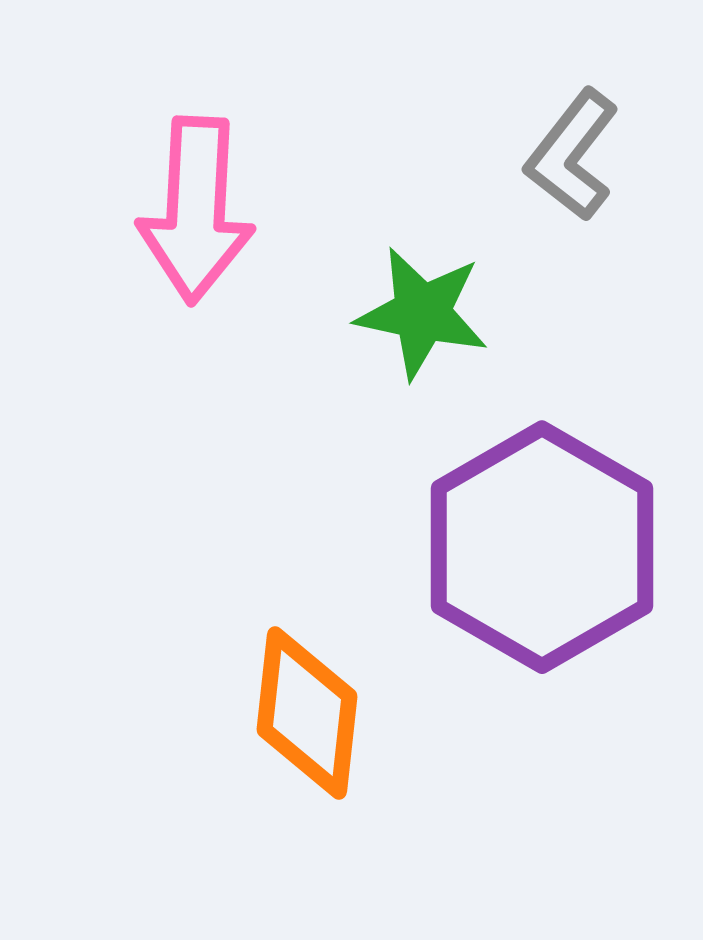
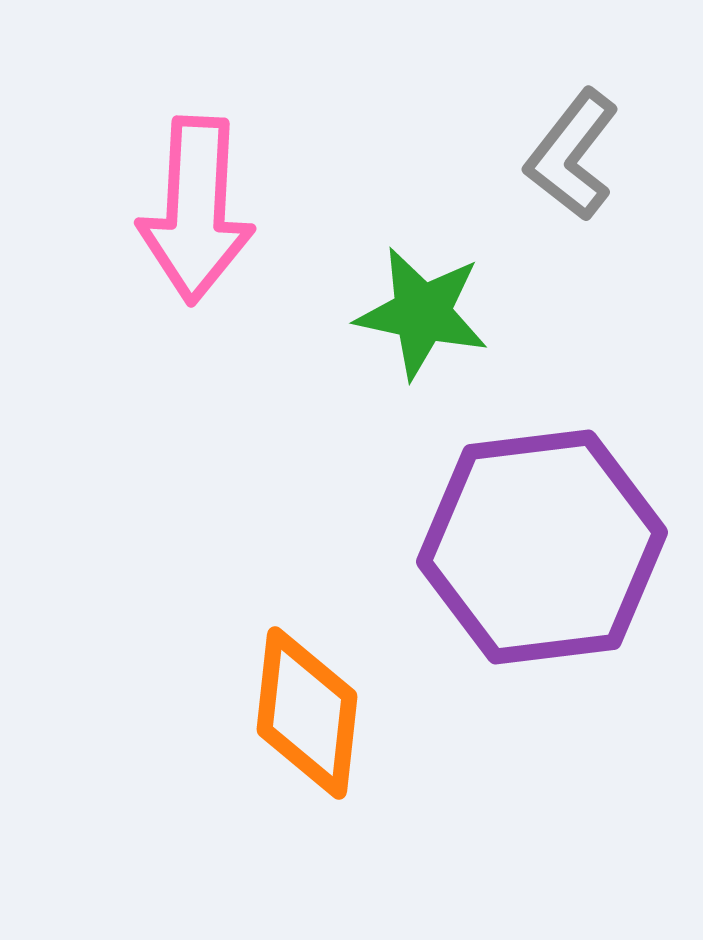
purple hexagon: rotated 23 degrees clockwise
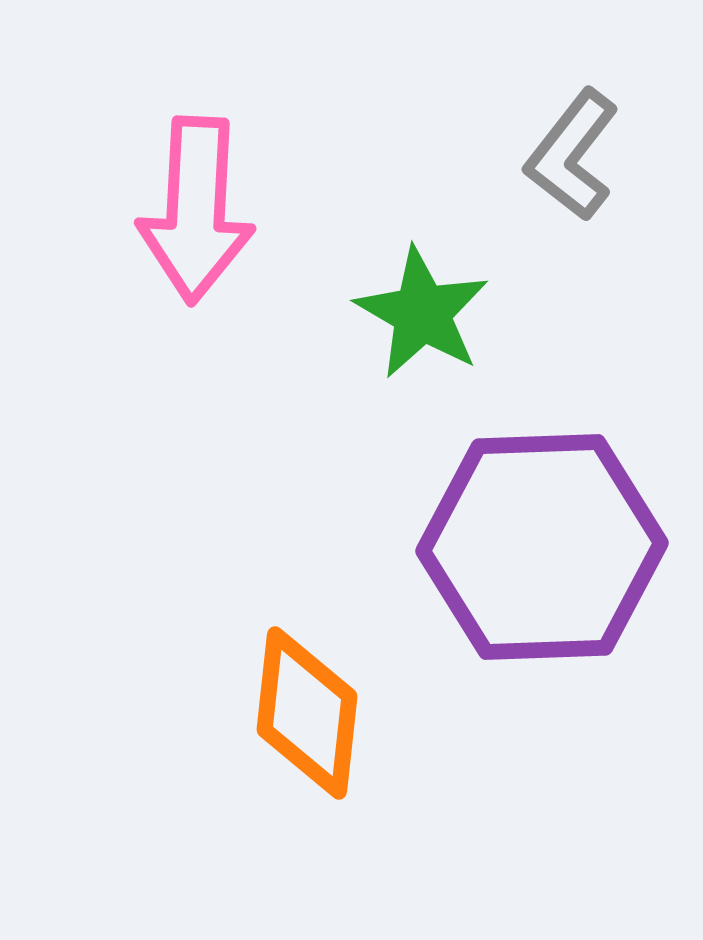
green star: rotated 18 degrees clockwise
purple hexagon: rotated 5 degrees clockwise
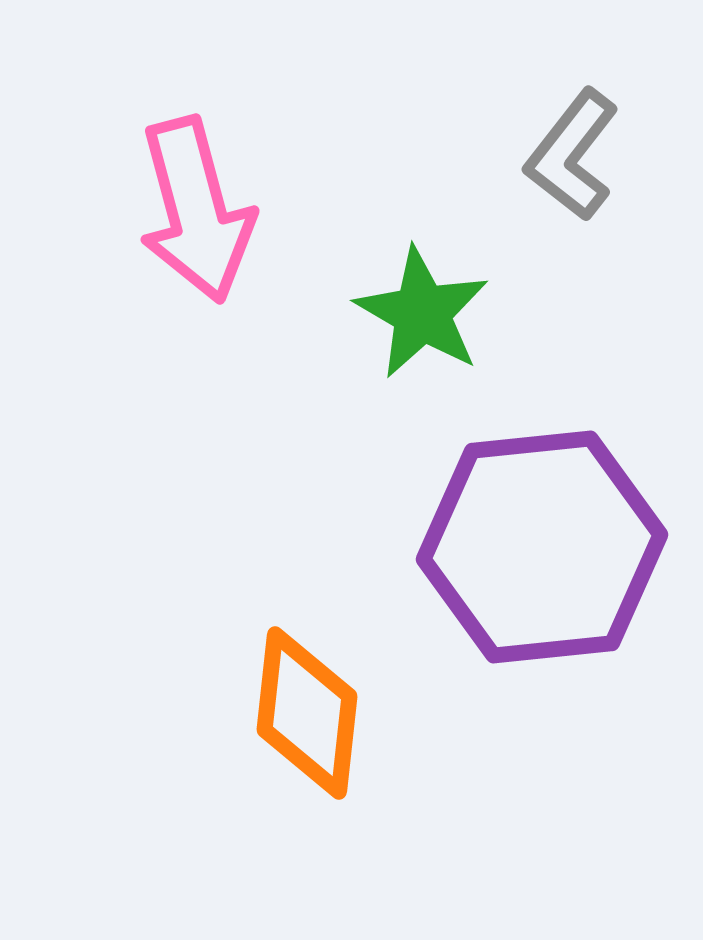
pink arrow: rotated 18 degrees counterclockwise
purple hexagon: rotated 4 degrees counterclockwise
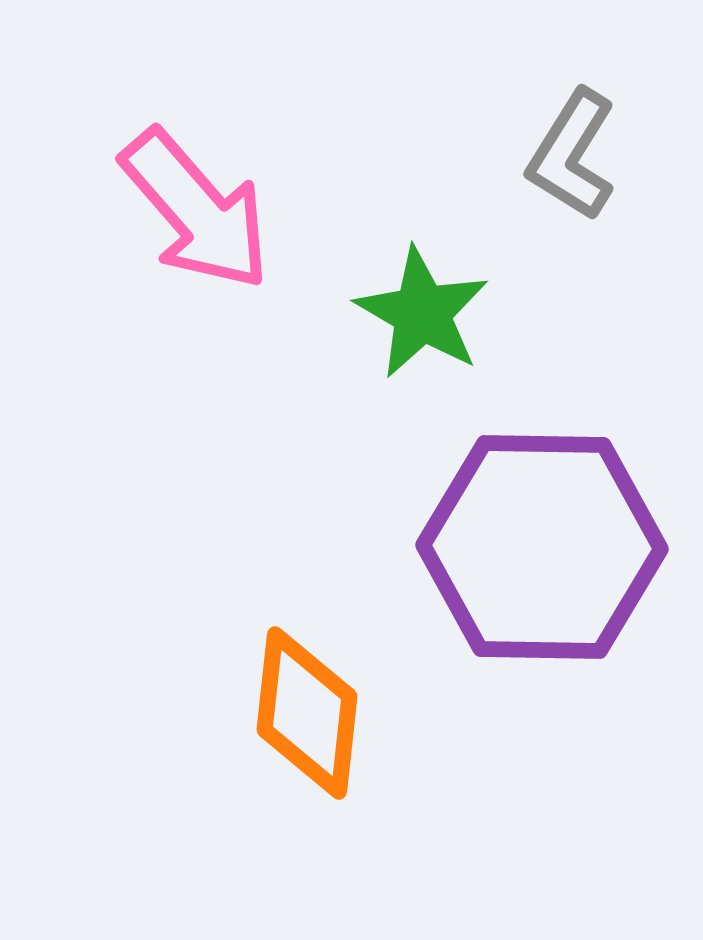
gray L-shape: rotated 6 degrees counterclockwise
pink arrow: rotated 26 degrees counterclockwise
purple hexagon: rotated 7 degrees clockwise
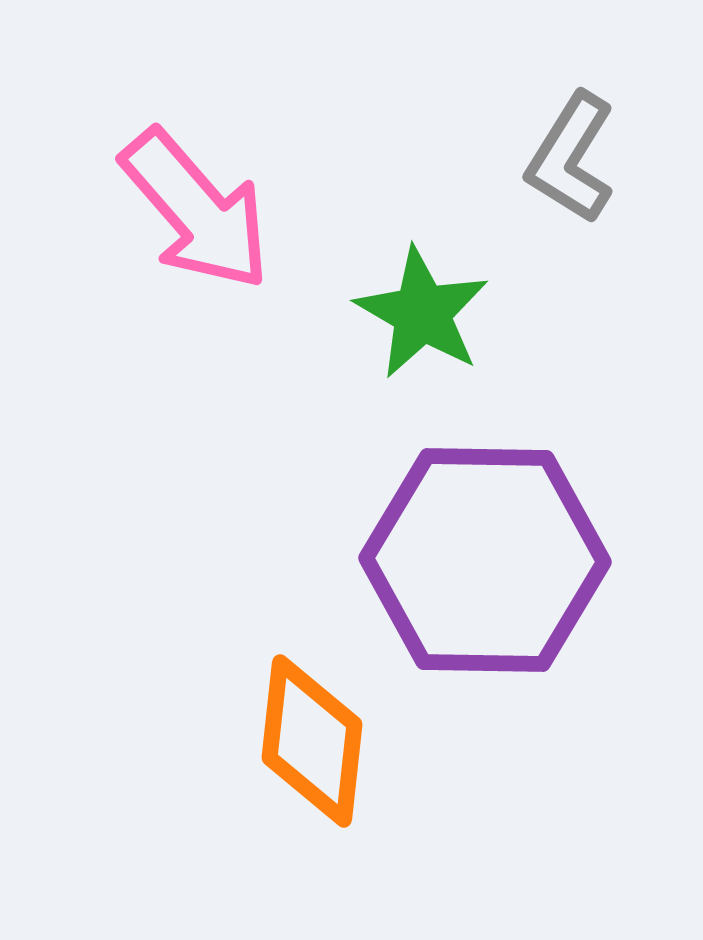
gray L-shape: moved 1 px left, 3 px down
purple hexagon: moved 57 px left, 13 px down
orange diamond: moved 5 px right, 28 px down
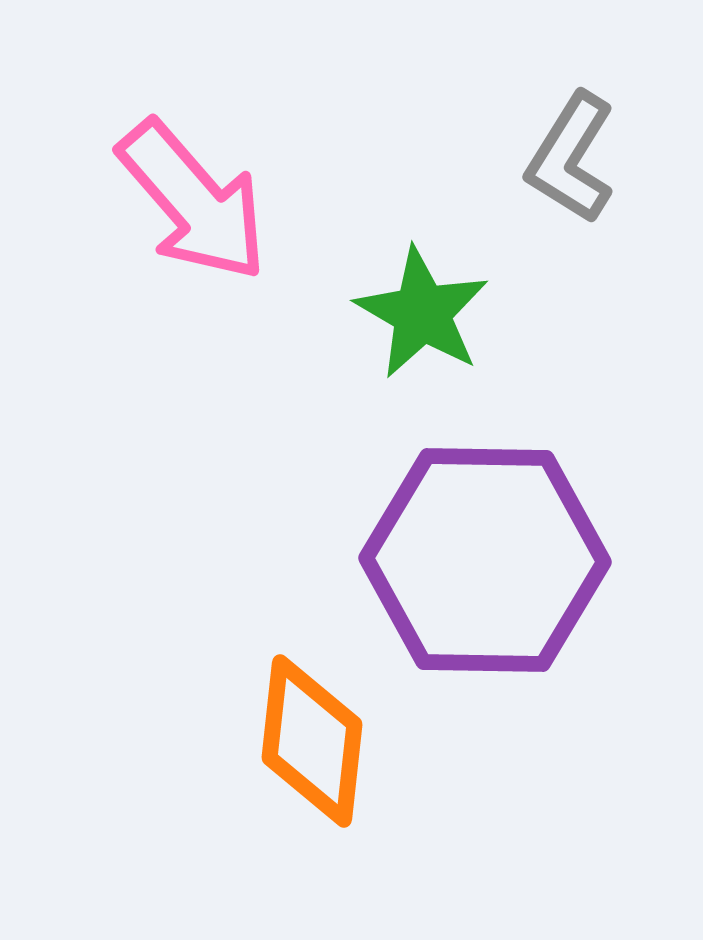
pink arrow: moved 3 px left, 9 px up
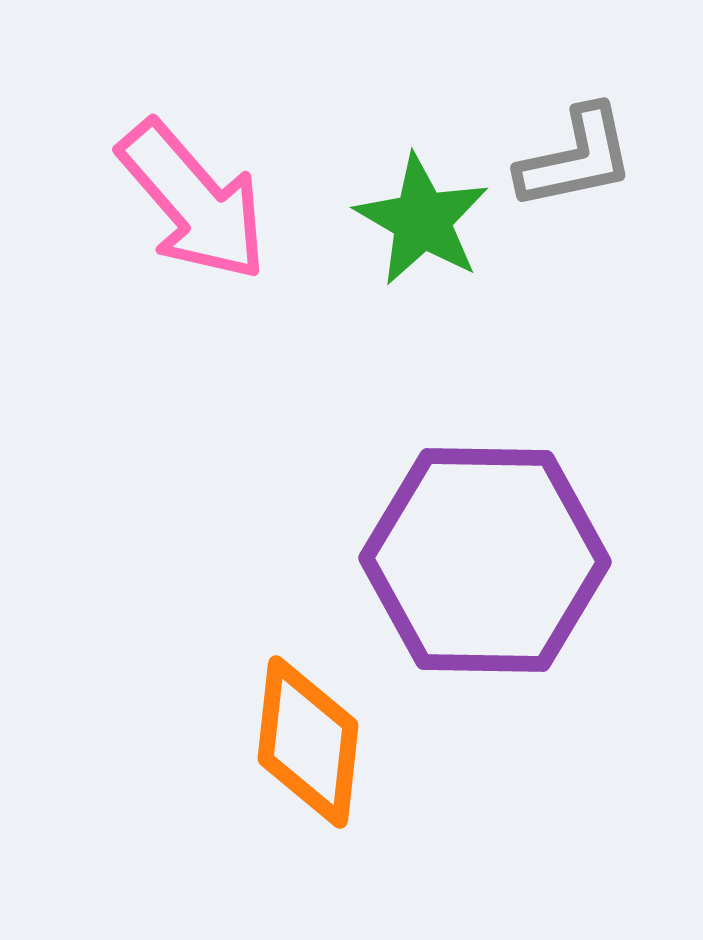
gray L-shape: moved 5 px right; rotated 134 degrees counterclockwise
green star: moved 93 px up
orange diamond: moved 4 px left, 1 px down
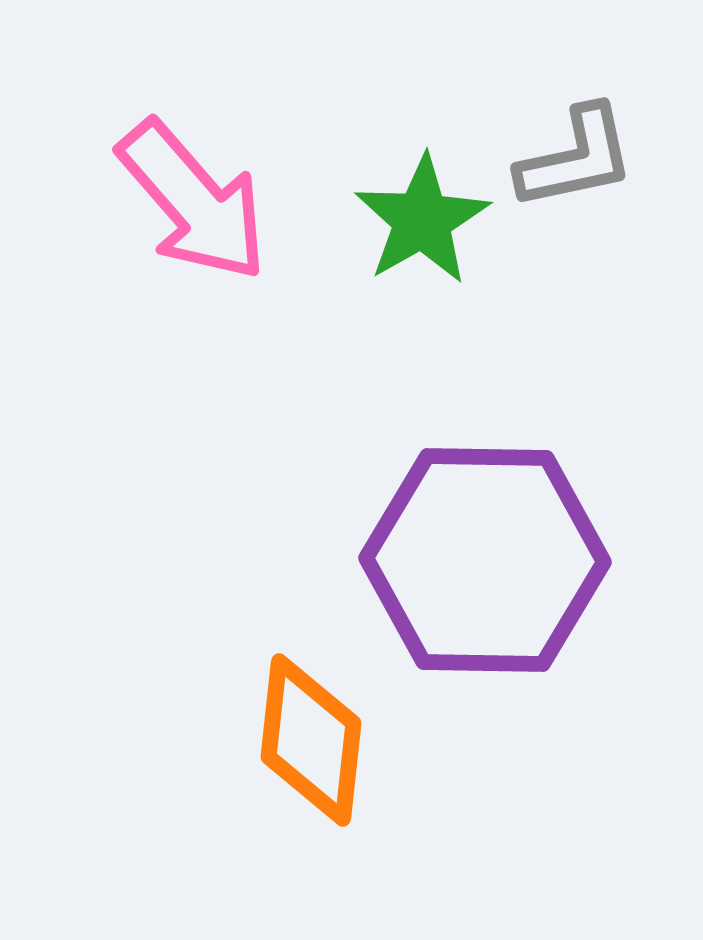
green star: rotated 12 degrees clockwise
orange diamond: moved 3 px right, 2 px up
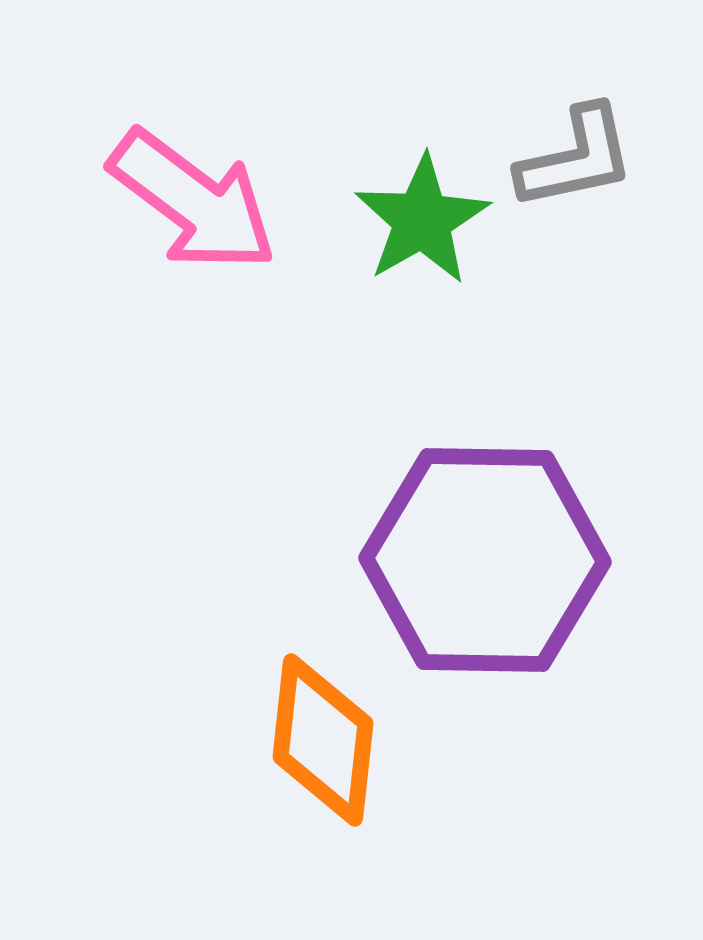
pink arrow: rotated 12 degrees counterclockwise
orange diamond: moved 12 px right
